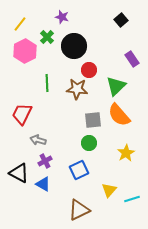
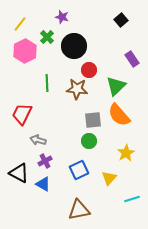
green circle: moved 2 px up
yellow triangle: moved 12 px up
brown triangle: rotated 15 degrees clockwise
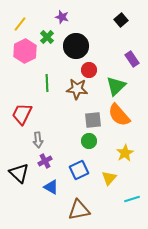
black circle: moved 2 px right
gray arrow: rotated 112 degrees counterclockwise
yellow star: moved 1 px left
black triangle: rotated 15 degrees clockwise
blue triangle: moved 8 px right, 3 px down
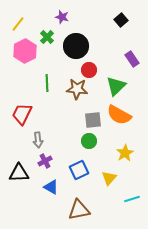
yellow line: moved 2 px left
orange semicircle: rotated 20 degrees counterclockwise
black triangle: rotated 45 degrees counterclockwise
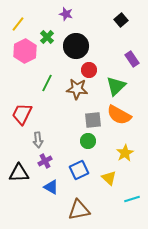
purple star: moved 4 px right, 3 px up
green line: rotated 30 degrees clockwise
green circle: moved 1 px left
yellow triangle: rotated 28 degrees counterclockwise
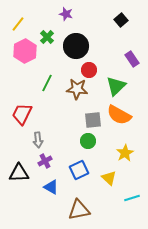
cyan line: moved 1 px up
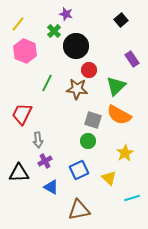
green cross: moved 7 px right, 6 px up
pink hexagon: rotated 10 degrees counterclockwise
gray square: rotated 24 degrees clockwise
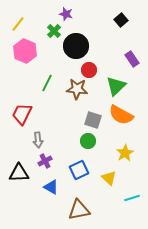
orange semicircle: moved 2 px right
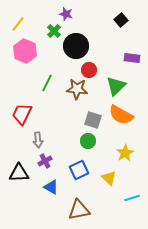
purple rectangle: moved 1 px up; rotated 49 degrees counterclockwise
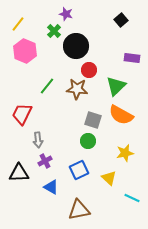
green line: moved 3 px down; rotated 12 degrees clockwise
yellow star: rotated 18 degrees clockwise
cyan line: rotated 42 degrees clockwise
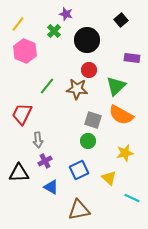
black circle: moved 11 px right, 6 px up
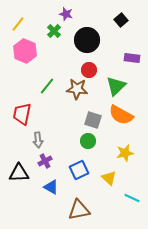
red trapezoid: rotated 15 degrees counterclockwise
